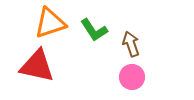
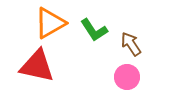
orange triangle: rotated 12 degrees counterclockwise
brown arrow: rotated 15 degrees counterclockwise
pink circle: moved 5 px left
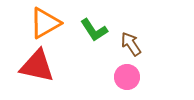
orange triangle: moved 5 px left
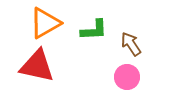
green L-shape: rotated 60 degrees counterclockwise
